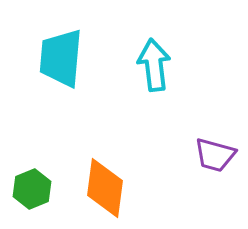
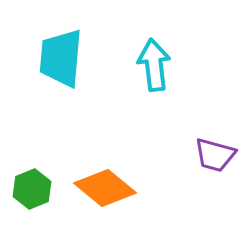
orange diamond: rotated 58 degrees counterclockwise
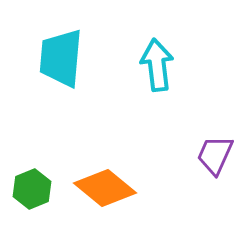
cyan arrow: moved 3 px right
purple trapezoid: rotated 99 degrees clockwise
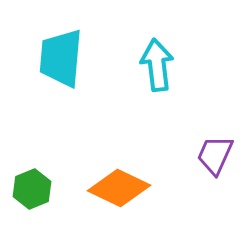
orange diamond: moved 14 px right; rotated 14 degrees counterclockwise
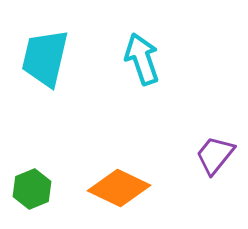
cyan trapezoid: moved 16 px left; rotated 8 degrees clockwise
cyan arrow: moved 15 px left, 6 px up; rotated 12 degrees counterclockwise
purple trapezoid: rotated 15 degrees clockwise
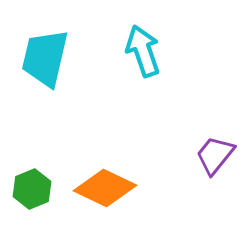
cyan arrow: moved 1 px right, 8 px up
orange diamond: moved 14 px left
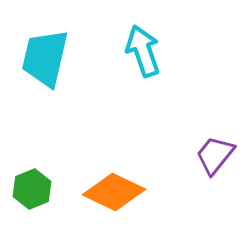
orange diamond: moved 9 px right, 4 px down
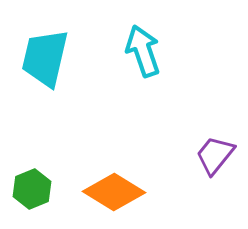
orange diamond: rotated 6 degrees clockwise
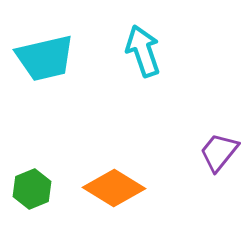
cyan trapezoid: rotated 116 degrees counterclockwise
purple trapezoid: moved 4 px right, 3 px up
orange diamond: moved 4 px up
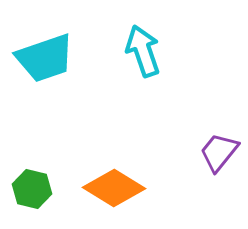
cyan trapezoid: rotated 6 degrees counterclockwise
green hexagon: rotated 24 degrees counterclockwise
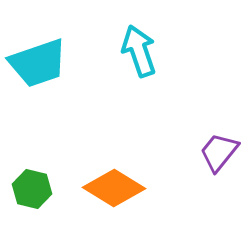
cyan arrow: moved 4 px left
cyan trapezoid: moved 7 px left, 5 px down
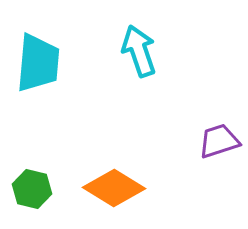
cyan trapezoid: rotated 66 degrees counterclockwise
purple trapezoid: moved 11 px up; rotated 33 degrees clockwise
